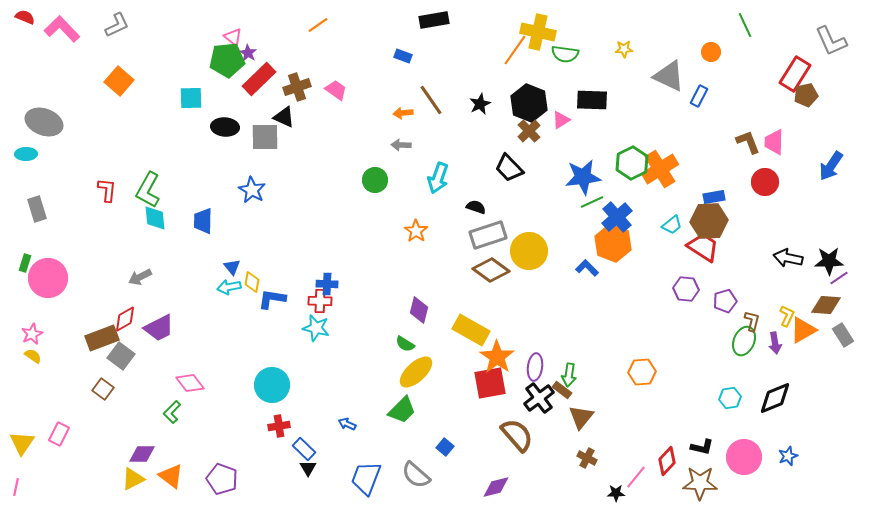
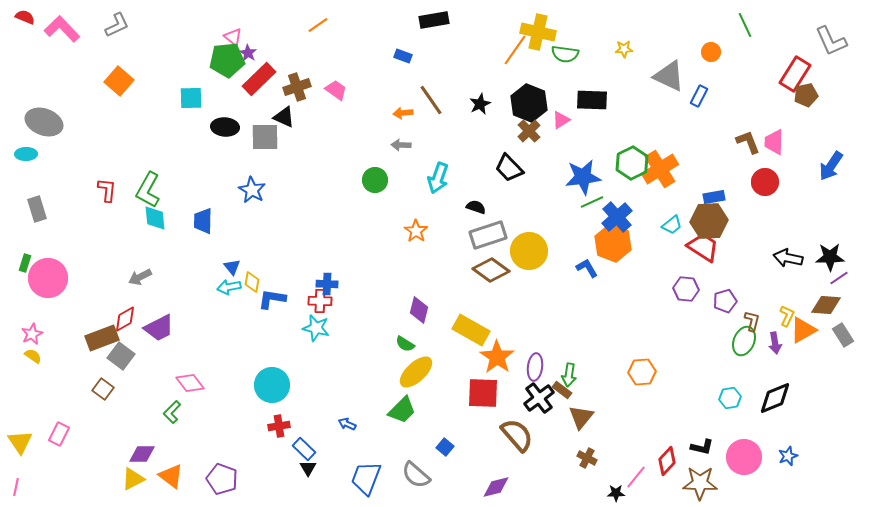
black star at (829, 261): moved 1 px right, 4 px up
blue L-shape at (587, 268): rotated 15 degrees clockwise
red square at (490, 383): moved 7 px left, 10 px down; rotated 12 degrees clockwise
yellow triangle at (22, 443): moved 2 px left, 1 px up; rotated 8 degrees counterclockwise
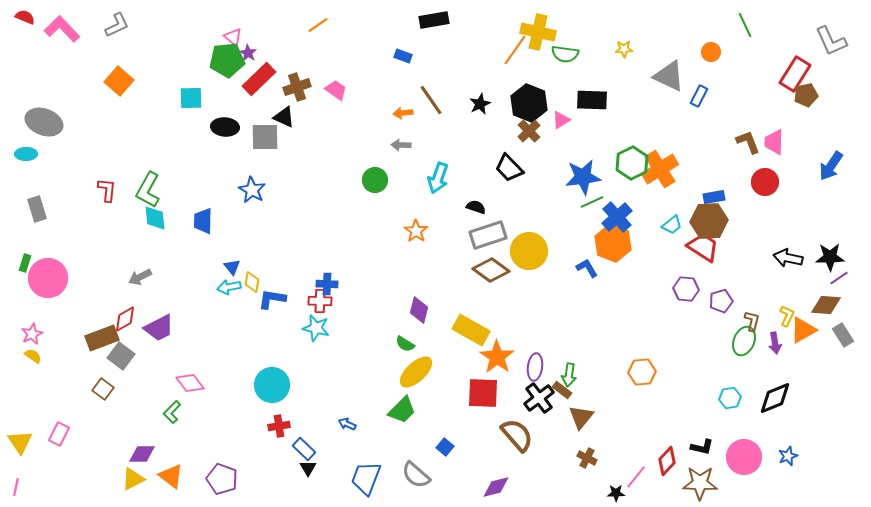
purple pentagon at (725, 301): moved 4 px left
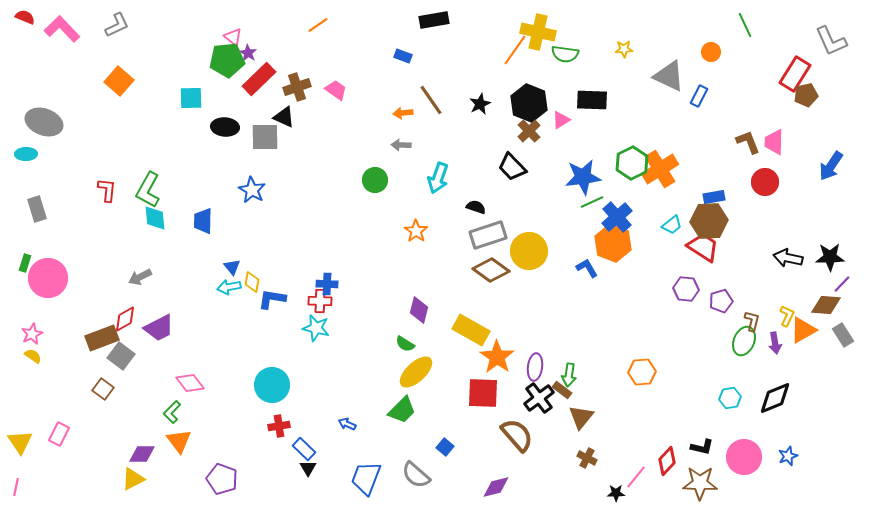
black trapezoid at (509, 168): moved 3 px right, 1 px up
purple line at (839, 278): moved 3 px right, 6 px down; rotated 12 degrees counterclockwise
orange triangle at (171, 476): moved 8 px right, 35 px up; rotated 16 degrees clockwise
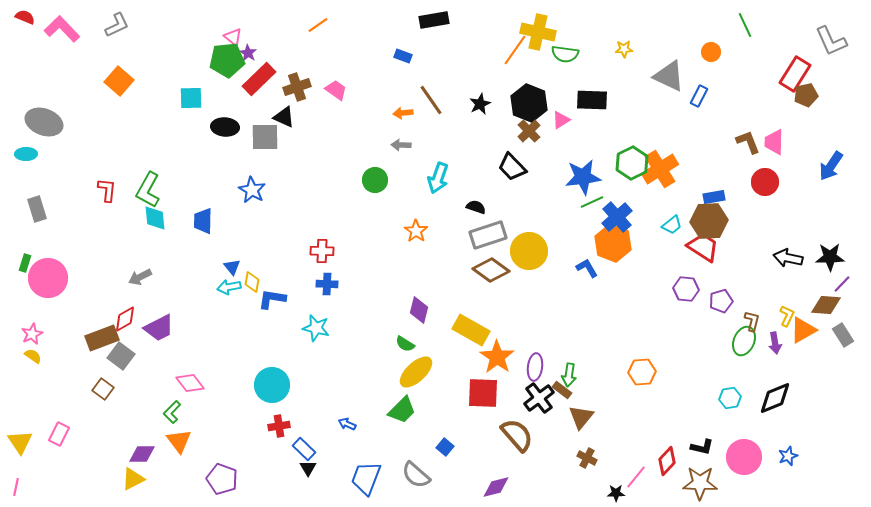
red cross at (320, 301): moved 2 px right, 50 px up
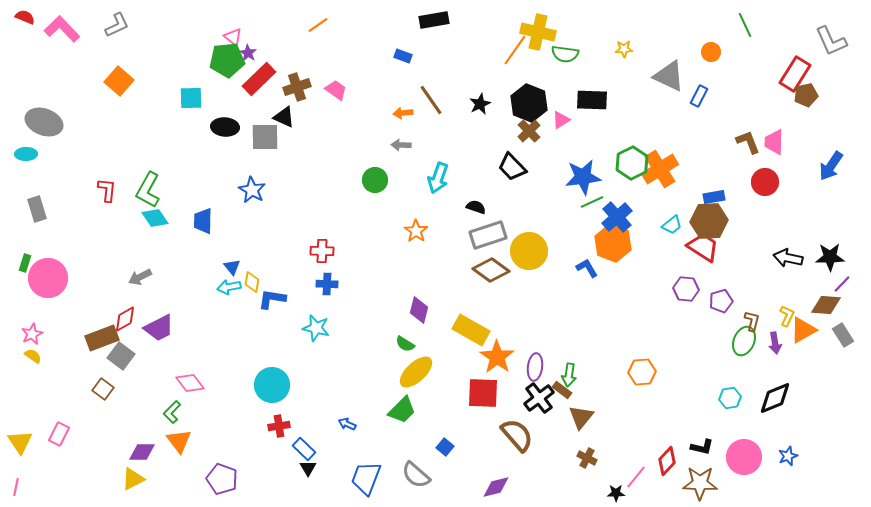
cyan diamond at (155, 218): rotated 28 degrees counterclockwise
purple diamond at (142, 454): moved 2 px up
